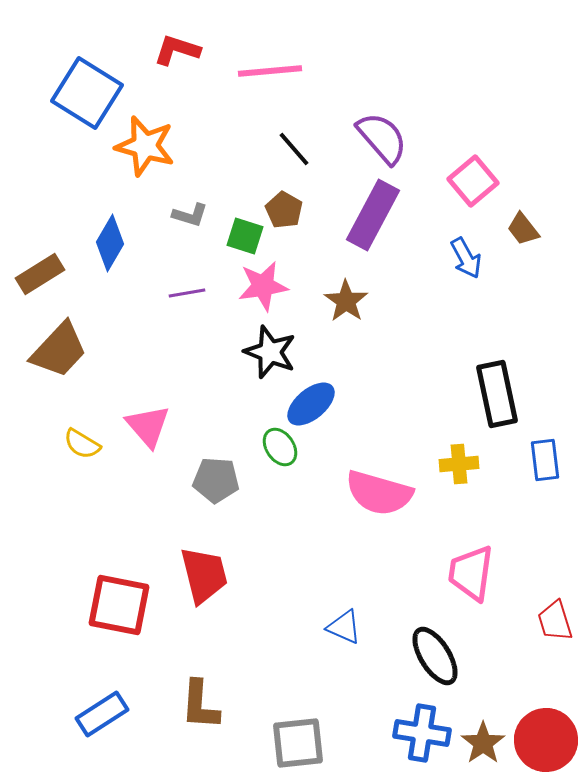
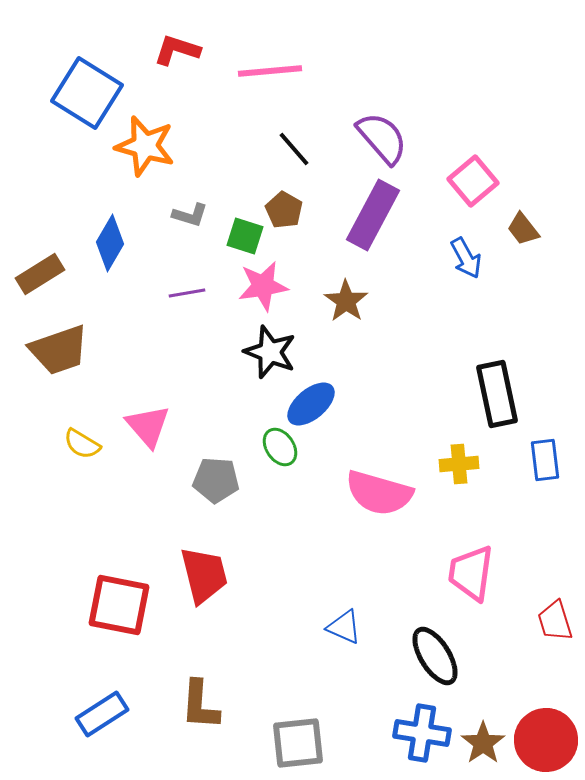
brown trapezoid at (59, 350): rotated 28 degrees clockwise
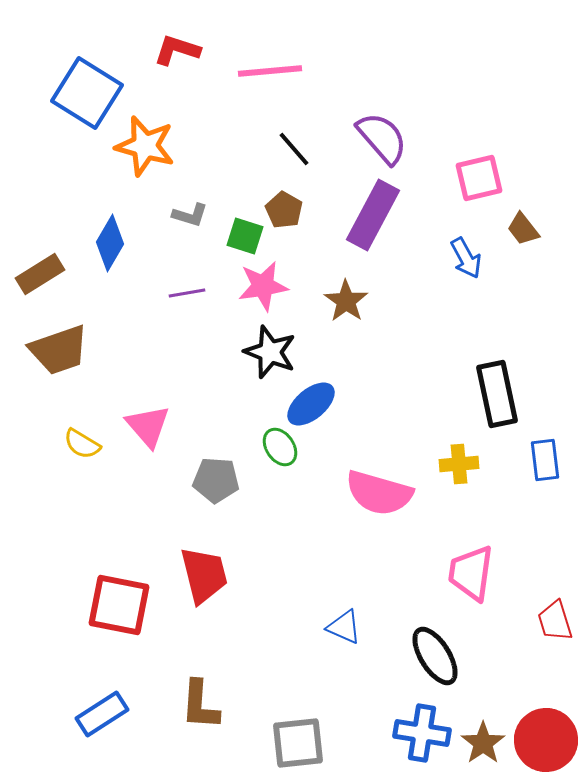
pink square at (473, 181): moved 6 px right, 3 px up; rotated 27 degrees clockwise
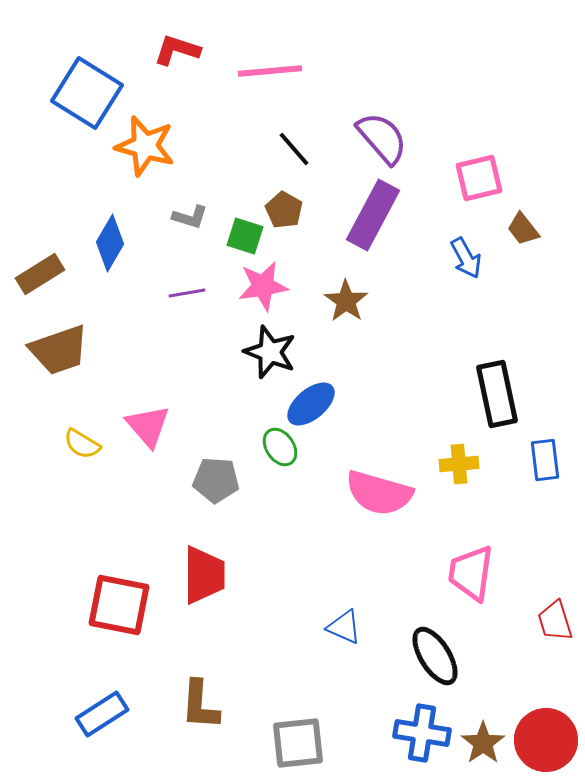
gray L-shape at (190, 215): moved 2 px down
red trapezoid at (204, 575): rotated 14 degrees clockwise
